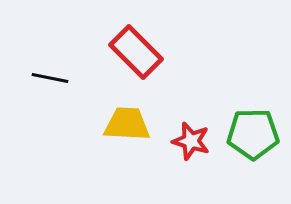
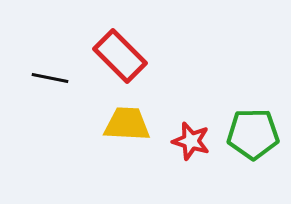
red rectangle: moved 16 px left, 4 px down
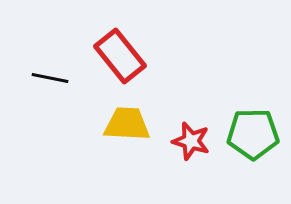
red rectangle: rotated 6 degrees clockwise
